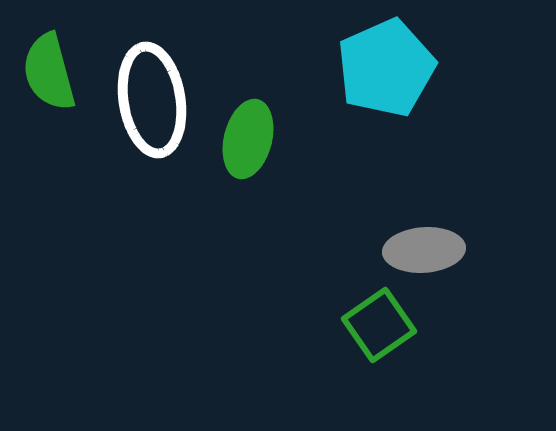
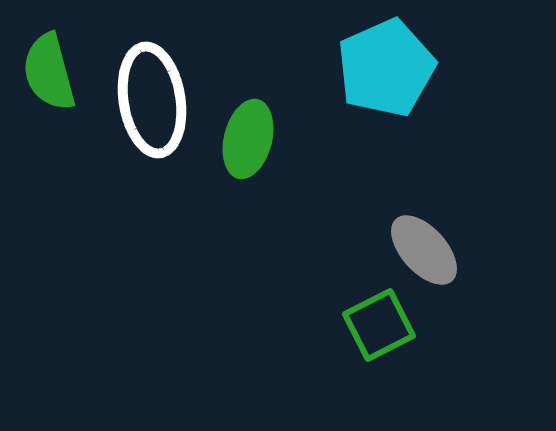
gray ellipse: rotated 52 degrees clockwise
green square: rotated 8 degrees clockwise
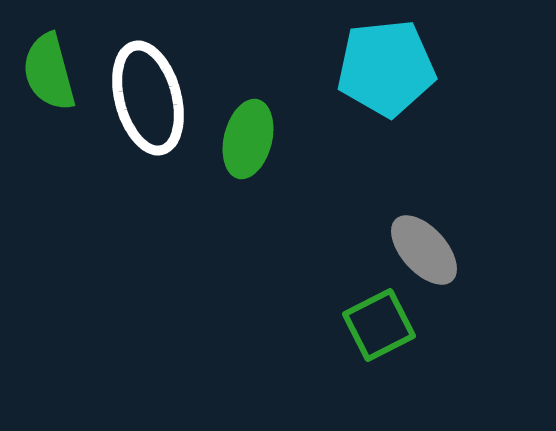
cyan pentagon: rotated 18 degrees clockwise
white ellipse: moved 4 px left, 2 px up; rotated 6 degrees counterclockwise
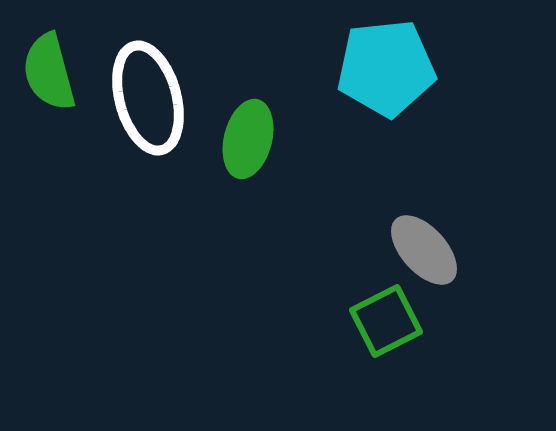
green square: moved 7 px right, 4 px up
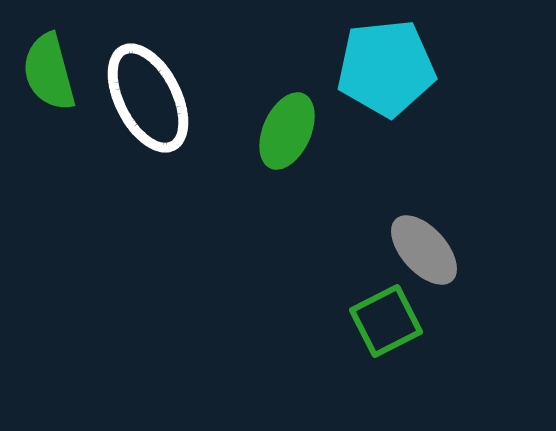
white ellipse: rotated 12 degrees counterclockwise
green ellipse: moved 39 px right, 8 px up; rotated 10 degrees clockwise
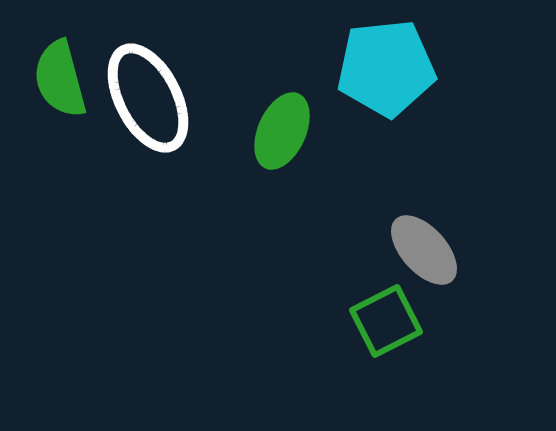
green semicircle: moved 11 px right, 7 px down
green ellipse: moved 5 px left
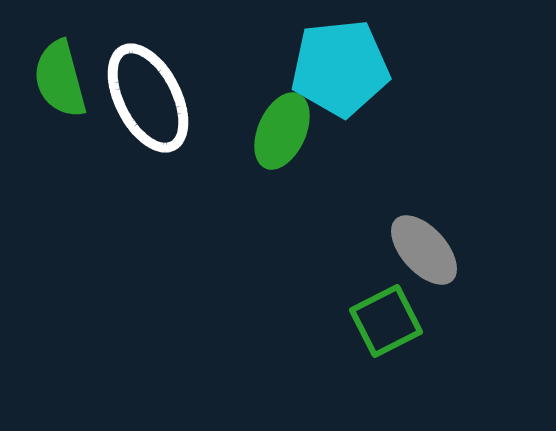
cyan pentagon: moved 46 px left
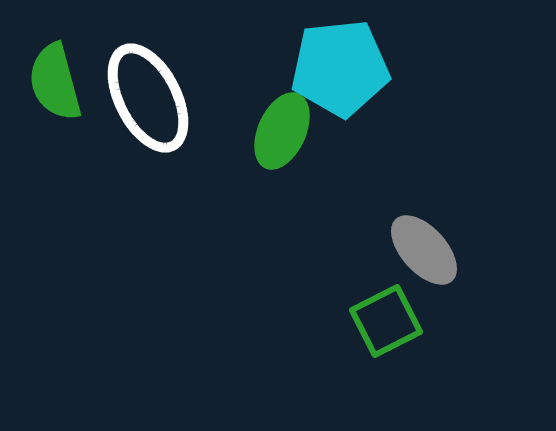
green semicircle: moved 5 px left, 3 px down
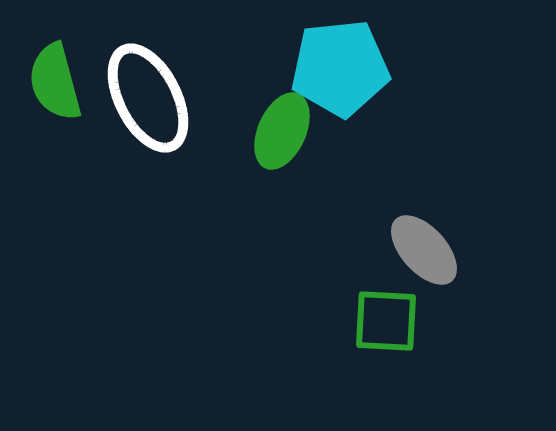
green square: rotated 30 degrees clockwise
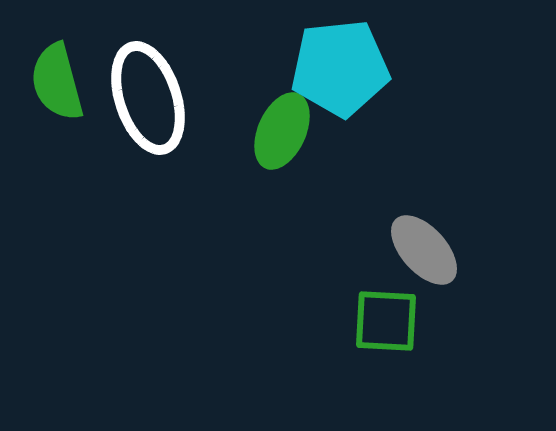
green semicircle: moved 2 px right
white ellipse: rotated 9 degrees clockwise
